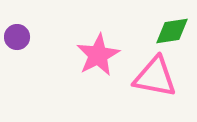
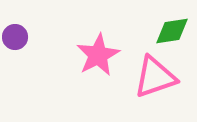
purple circle: moved 2 px left
pink triangle: rotated 30 degrees counterclockwise
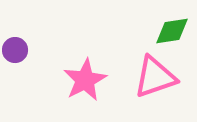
purple circle: moved 13 px down
pink star: moved 13 px left, 25 px down
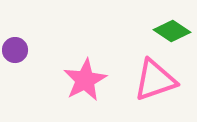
green diamond: rotated 42 degrees clockwise
pink triangle: moved 3 px down
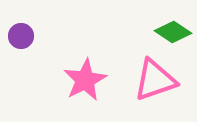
green diamond: moved 1 px right, 1 px down
purple circle: moved 6 px right, 14 px up
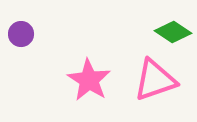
purple circle: moved 2 px up
pink star: moved 4 px right; rotated 12 degrees counterclockwise
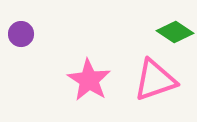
green diamond: moved 2 px right
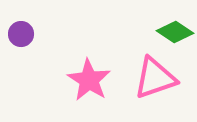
pink triangle: moved 2 px up
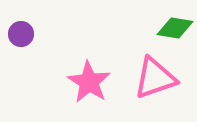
green diamond: moved 4 px up; rotated 24 degrees counterclockwise
pink star: moved 2 px down
